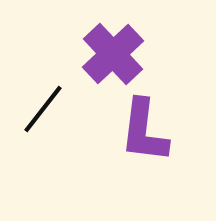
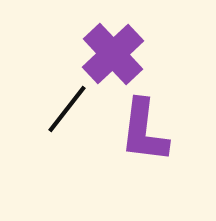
black line: moved 24 px right
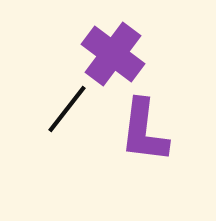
purple cross: rotated 10 degrees counterclockwise
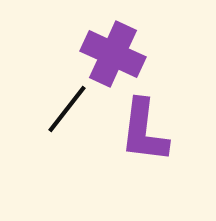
purple cross: rotated 12 degrees counterclockwise
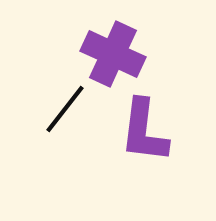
black line: moved 2 px left
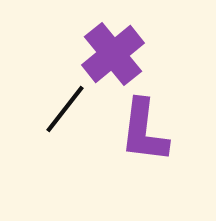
purple cross: rotated 26 degrees clockwise
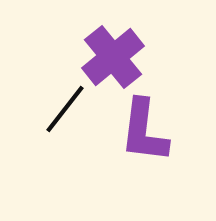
purple cross: moved 3 px down
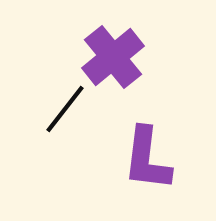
purple L-shape: moved 3 px right, 28 px down
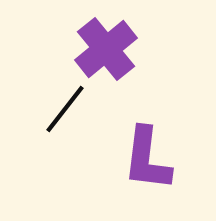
purple cross: moved 7 px left, 8 px up
